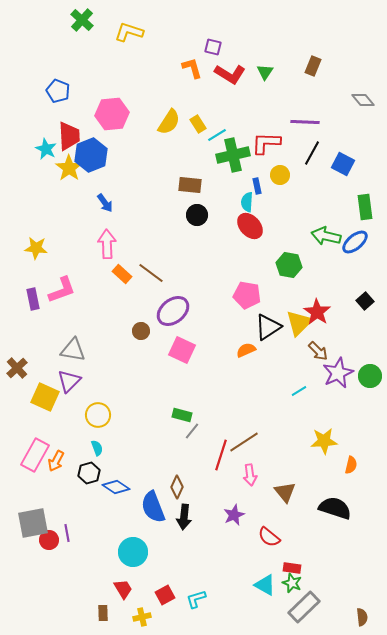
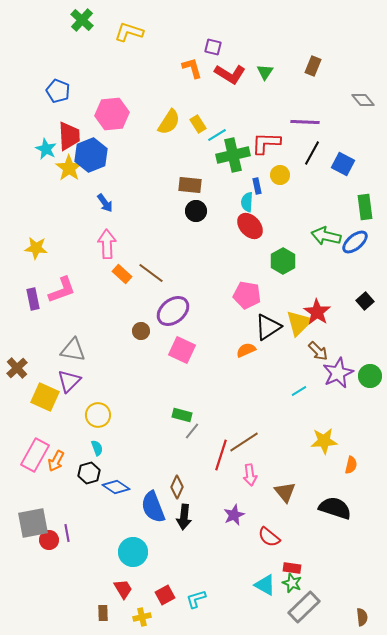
black circle at (197, 215): moved 1 px left, 4 px up
green hexagon at (289, 265): moved 6 px left, 4 px up; rotated 20 degrees clockwise
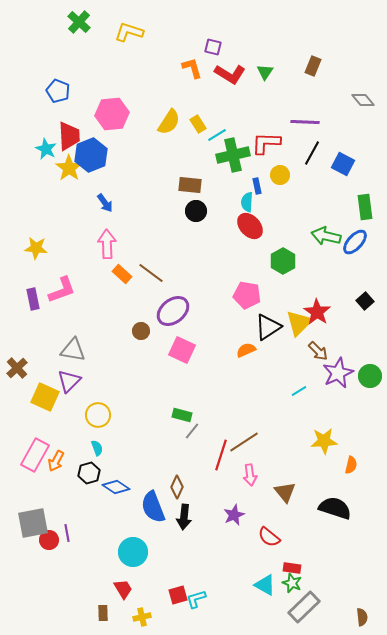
green cross at (82, 20): moved 3 px left, 2 px down
blue ellipse at (355, 242): rotated 8 degrees counterclockwise
red square at (165, 595): moved 13 px right; rotated 12 degrees clockwise
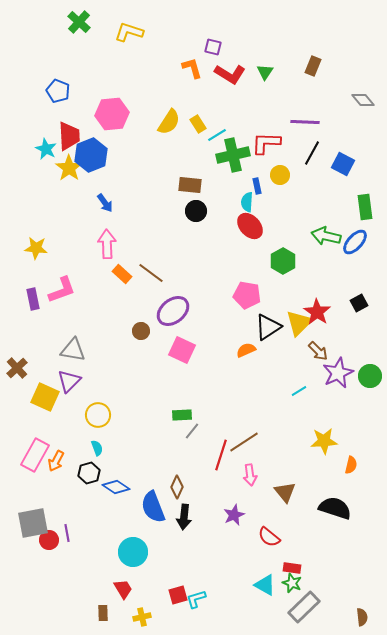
black square at (365, 301): moved 6 px left, 2 px down; rotated 12 degrees clockwise
green rectangle at (182, 415): rotated 18 degrees counterclockwise
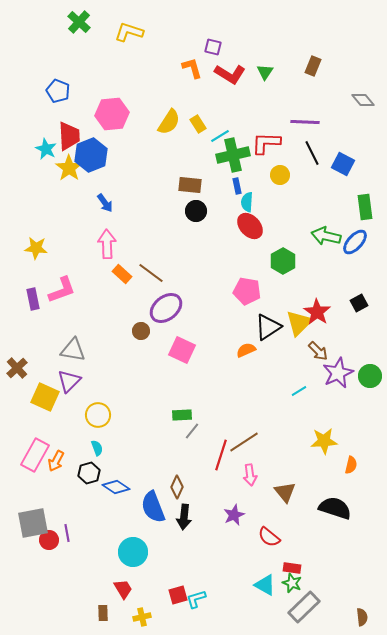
cyan line at (217, 135): moved 3 px right, 1 px down
black line at (312, 153): rotated 55 degrees counterclockwise
blue rectangle at (257, 186): moved 20 px left
pink pentagon at (247, 295): moved 4 px up
purple ellipse at (173, 311): moved 7 px left, 3 px up
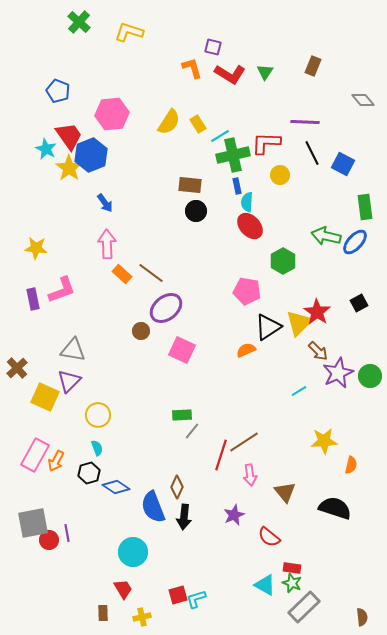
red trapezoid at (69, 136): rotated 32 degrees counterclockwise
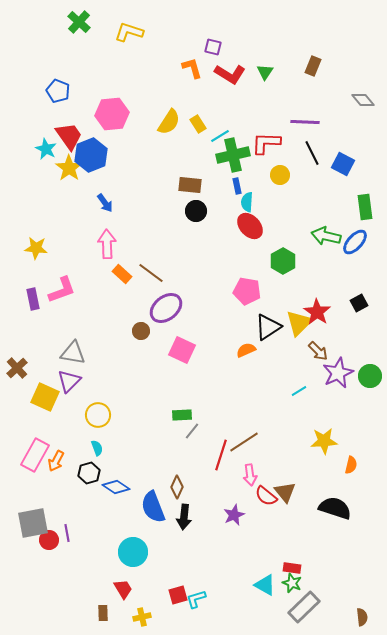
gray triangle at (73, 350): moved 3 px down
red semicircle at (269, 537): moved 3 px left, 41 px up
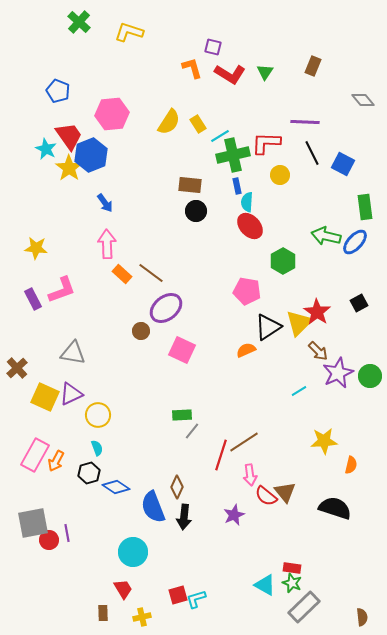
purple rectangle at (33, 299): rotated 15 degrees counterclockwise
purple triangle at (69, 381): moved 2 px right, 13 px down; rotated 20 degrees clockwise
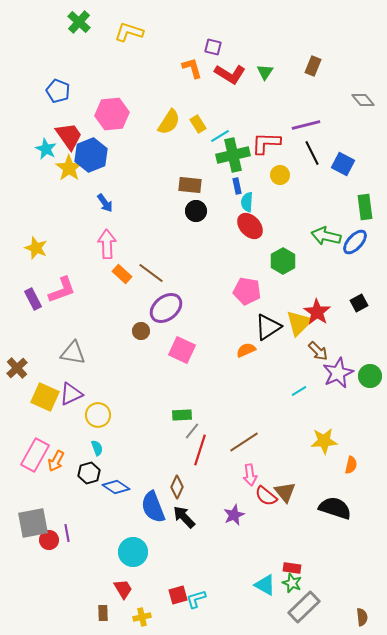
purple line at (305, 122): moved 1 px right, 3 px down; rotated 16 degrees counterclockwise
yellow star at (36, 248): rotated 15 degrees clockwise
red line at (221, 455): moved 21 px left, 5 px up
black arrow at (184, 517): rotated 130 degrees clockwise
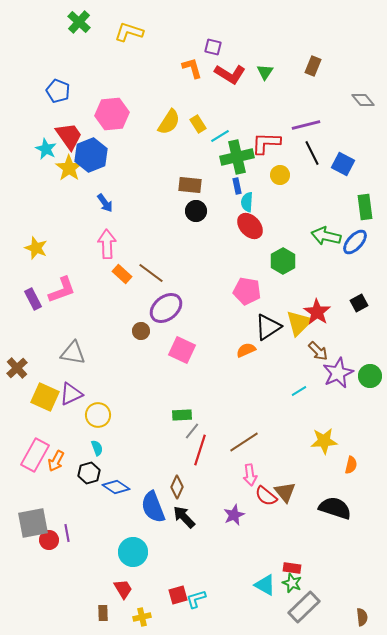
green cross at (233, 155): moved 4 px right, 2 px down
